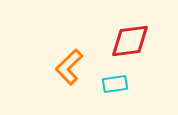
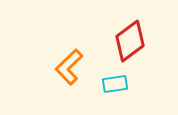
red diamond: rotated 30 degrees counterclockwise
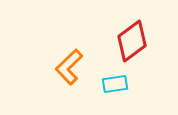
red diamond: moved 2 px right
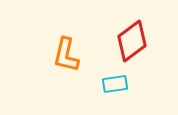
orange L-shape: moved 3 px left, 12 px up; rotated 33 degrees counterclockwise
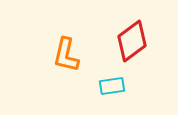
cyan rectangle: moved 3 px left, 2 px down
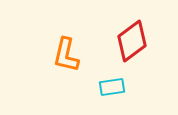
cyan rectangle: moved 1 px down
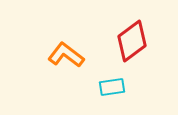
orange L-shape: rotated 114 degrees clockwise
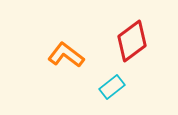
cyan rectangle: rotated 30 degrees counterclockwise
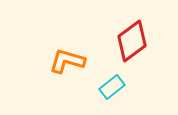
orange L-shape: moved 1 px right, 6 px down; rotated 21 degrees counterclockwise
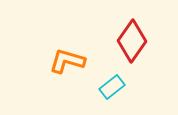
red diamond: rotated 18 degrees counterclockwise
